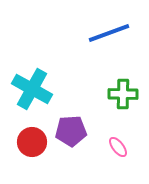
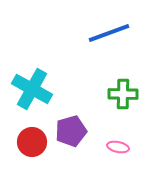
purple pentagon: rotated 12 degrees counterclockwise
pink ellipse: rotated 40 degrees counterclockwise
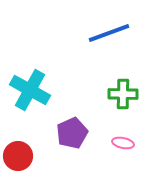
cyan cross: moved 2 px left, 1 px down
purple pentagon: moved 1 px right, 2 px down; rotated 8 degrees counterclockwise
red circle: moved 14 px left, 14 px down
pink ellipse: moved 5 px right, 4 px up
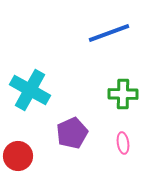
pink ellipse: rotated 70 degrees clockwise
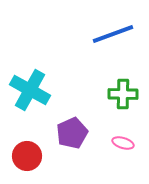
blue line: moved 4 px right, 1 px down
pink ellipse: rotated 65 degrees counterclockwise
red circle: moved 9 px right
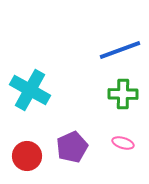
blue line: moved 7 px right, 16 px down
purple pentagon: moved 14 px down
